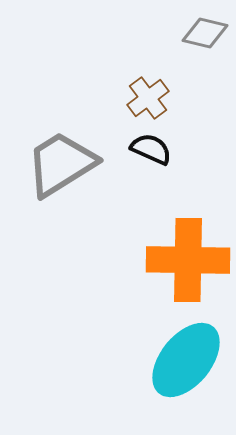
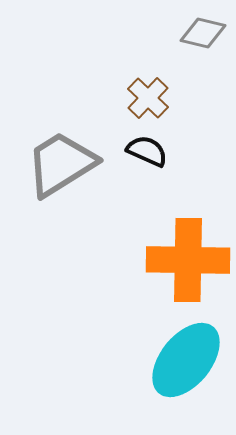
gray diamond: moved 2 px left
brown cross: rotated 9 degrees counterclockwise
black semicircle: moved 4 px left, 2 px down
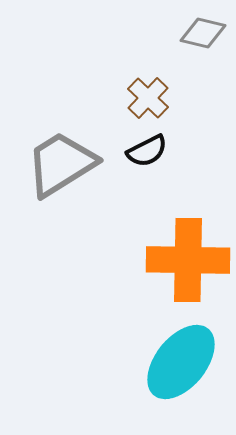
black semicircle: rotated 129 degrees clockwise
cyan ellipse: moved 5 px left, 2 px down
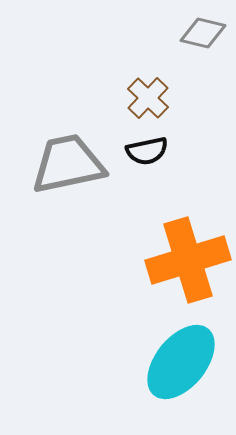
black semicircle: rotated 15 degrees clockwise
gray trapezoid: moved 7 px right; rotated 20 degrees clockwise
orange cross: rotated 18 degrees counterclockwise
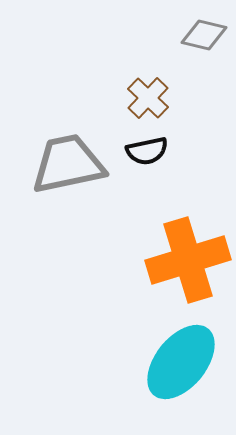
gray diamond: moved 1 px right, 2 px down
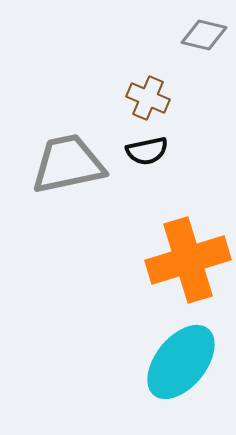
brown cross: rotated 21 degrees counterclockwise
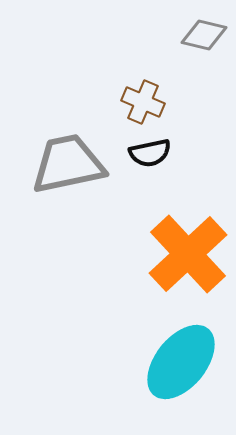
brown cross: moved 5 px left, 4 px down
black semicircle: moved 3 px right, 2 px down
orange cross: moved 6 px up; rotated 26 degrees counterclockwise
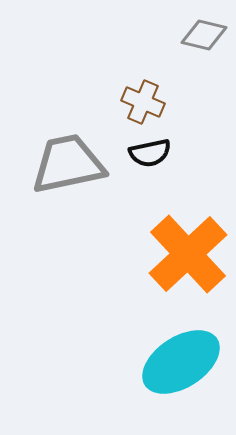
cyan ellipse: rotated 18 degrees clockwise
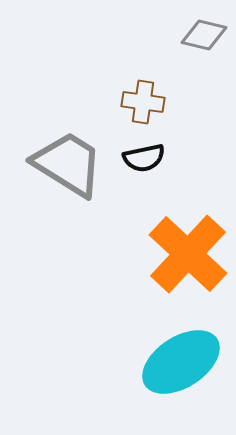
brown cross: rotated 15 degrees counterclockwise
black semicircle: moved 6 px left, 5 px down
gray trapezoid: rotated 44 degrees clockwise
orange cross: rotated 4 degrees counterclockwise
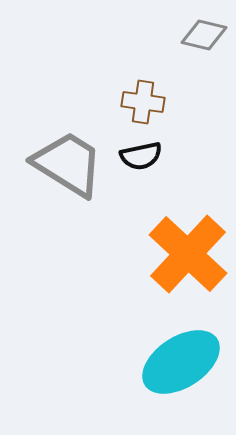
black semicircle: moved 3 px left, 2 px up
